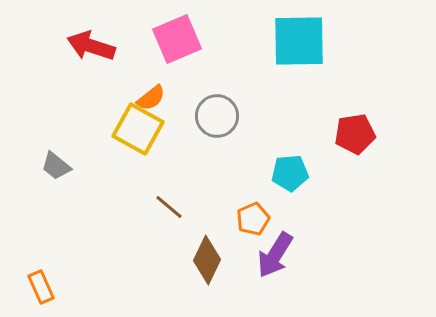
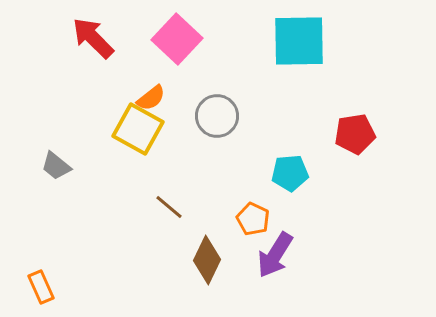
pink square: rotated 24 degrees counterclockwise
red arrow: moved 2 px right, 8 px up; rotated 27 degrees clockwise
orange pentagon: rotated 24 degrees counterclockwise
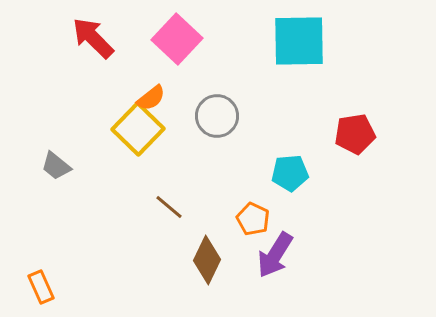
yellow square: rotated 15 degrees clockwise
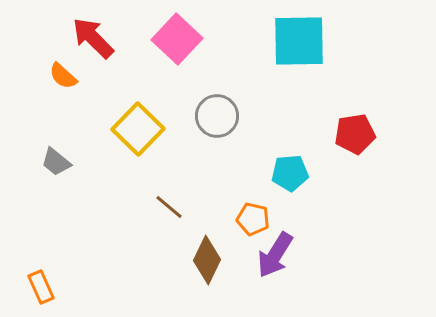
orange semicircle: moved 88 px left, 22 px up; rotated 80 degrees clockwise
gray trapezoid: moved 4 px up
orange pentagon: rotated 12 degrees counterclockwise
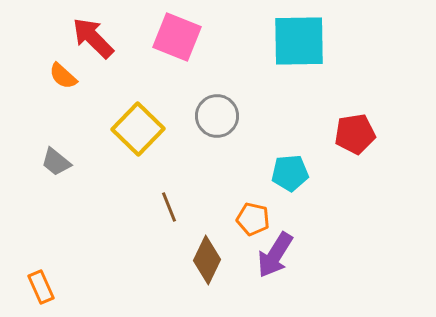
pink square: moved 2 px up; rotated 21 degrees counterclockwise
brown line: rotated 28 degrees clockwise
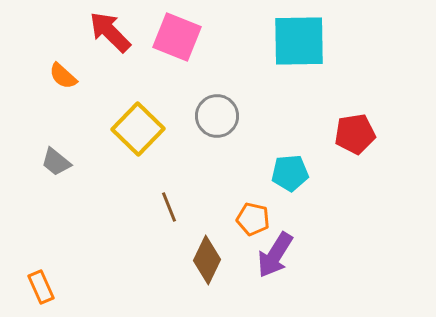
red arrow: moved 17 px right, 6 px up
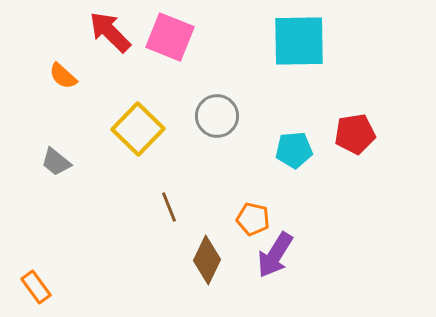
pink square: moved 7 px left
cyan pentagon: moved 4 px right, 23 px up
orange rectangle: moved 5 px left; rotated 12 degrees counterclockwise
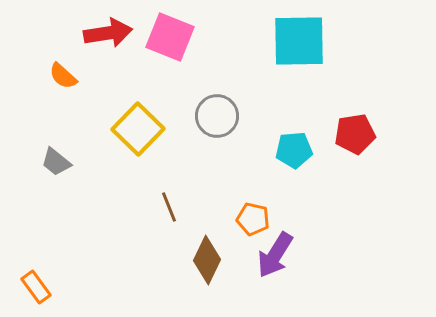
red arrow: moved 2 px left, 1 px down; rotated 126 degrees clockwise
